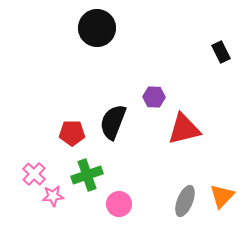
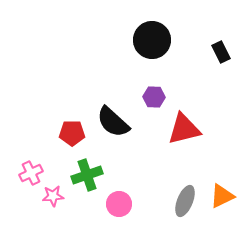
black circle: moved 55 px right, 12 px down
black semicircle: rotated 69 degrees counterclockwise
pink cross: moved 3 px left, 1 px up; rotated 20 degrees clockwise
orange triangle: rotated 20 degrees clockwise
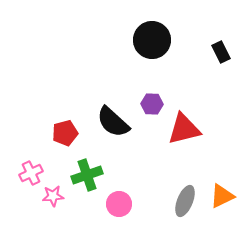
purple hexagon: moved 2 px left, 7 px down
red pentagon: moved 7 px left; rotated 15 degrees counterclockwise
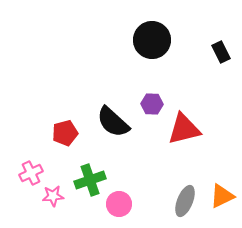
green cross: moved 3 px right, 5 px down
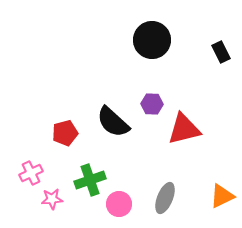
pink star: moved 1 px left, 3 px down
gray ellipse: moved 20 px left, 3 px up
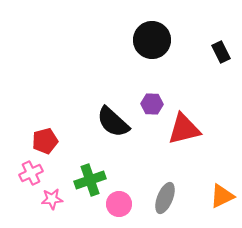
red pentagon: moved 20 px left, 8 px down
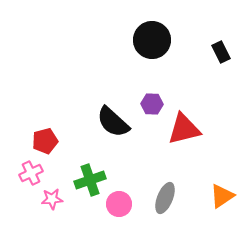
orange triangle: rotated 8 degrees counterclockwise
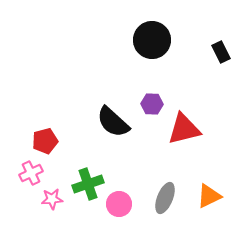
green cross: moved 2 px left, 4 px down
orange triangle: moved 13 px left; rotated 8 degrees clockwise
